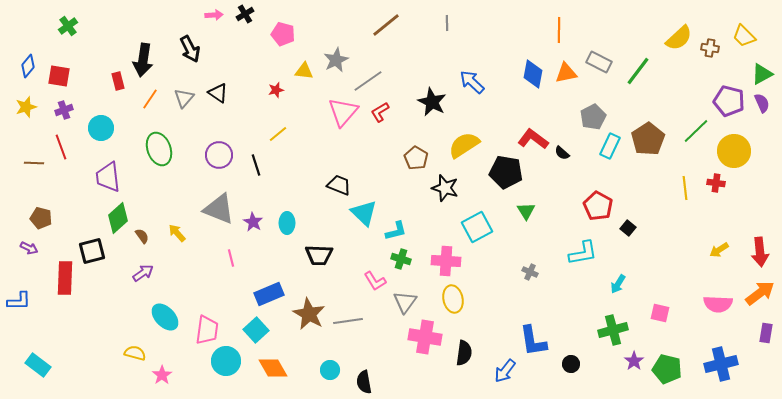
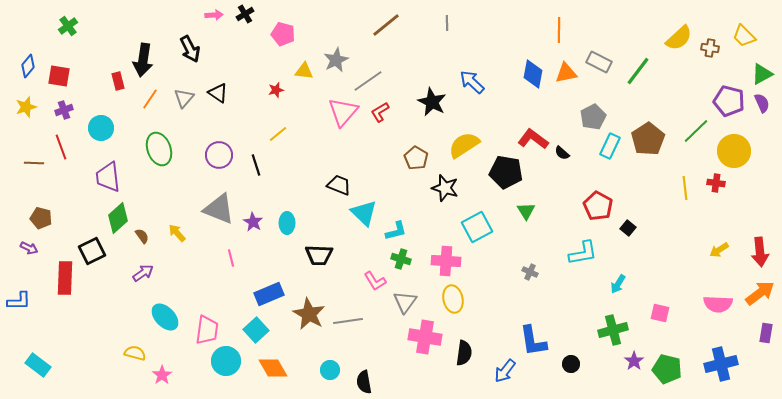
black square at (92, 251): rotated 12 degrees counterclockwise
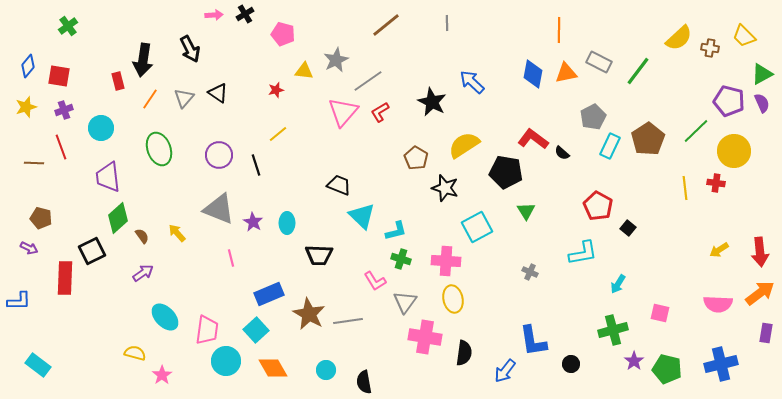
cyan triangle at (364, 213): moved 2 px left, 3 px down
cyan circle at (330, 370): moved 4 px left
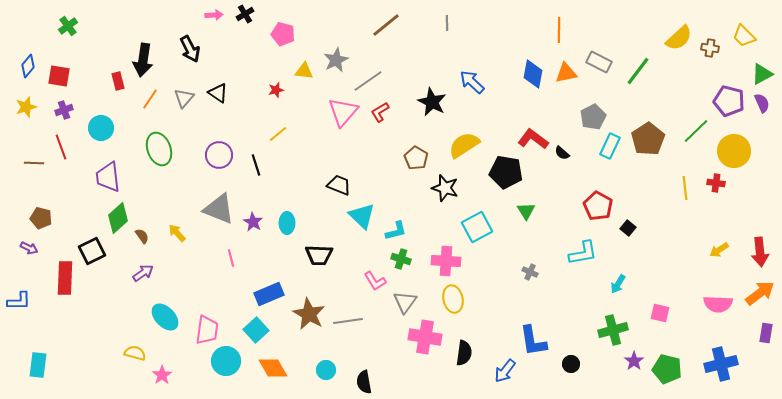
cyan rectangle at (38, 365): rotated 60 degrees clockwise
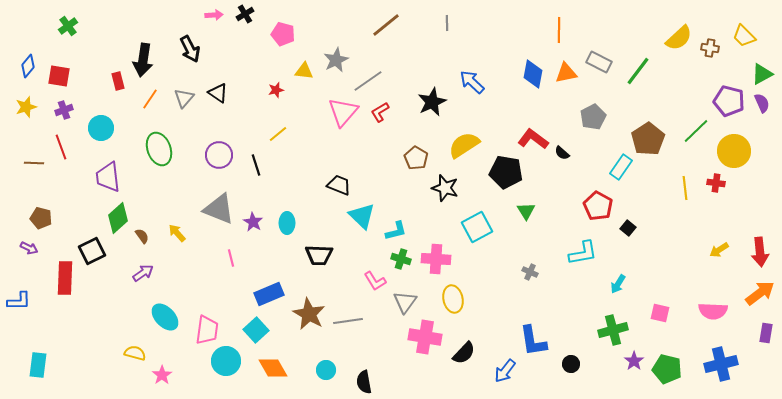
black star at (432, 102): rotated 20 degrees clockwise
cyan rectangle at (610, 146): moved 11 px right, 21 px down; rotated 10 degrees clockwise
pink cross at (446, 261): moved 10 px left, 2 px up
pink semicircle at (718, 304): moved 5 px left, 7 px down
black semicircle at (464, 353): rotated 35 degrees clockwise
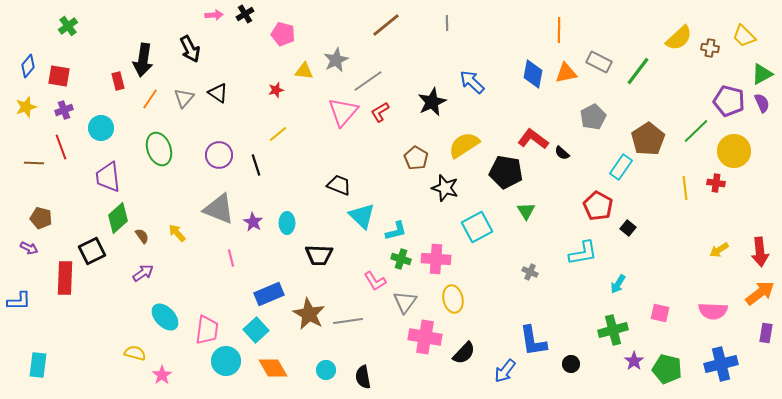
black semicircle at (364, 382): moved 1 px left, 5 px up
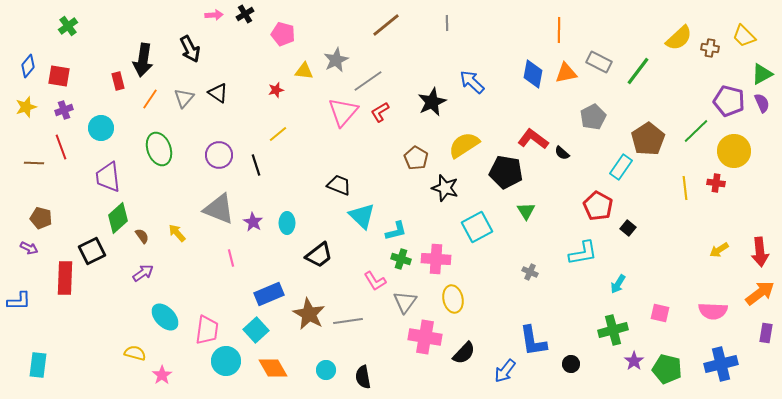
black trapezoid at (319, 255): rotated 40 degrees counterclockwise
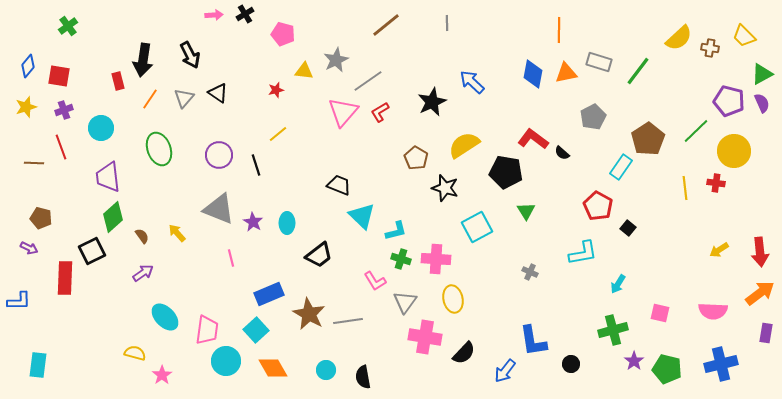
black arrow at (190, 49): moved 6 px down
gray rectangle at (599, 62): rotated 10 degrees counterclockwise
green diamond at (118, 218): moved 5 px left, 1 px up
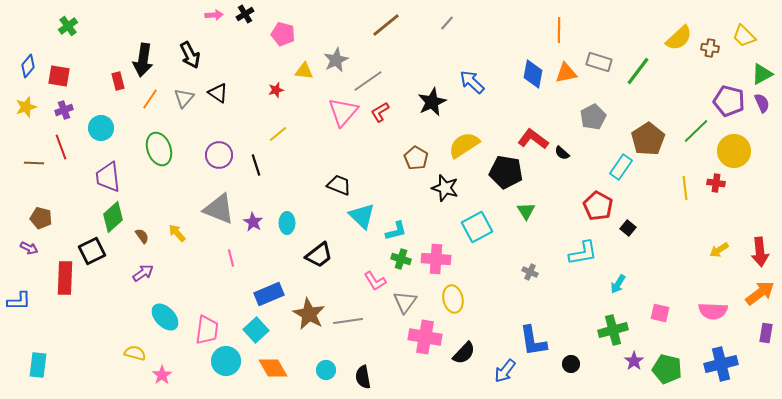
gray line at (447, 23): rotated 42 degrees clockwise
